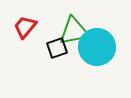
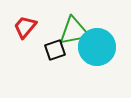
black square: moved 2 px left, 2 px down
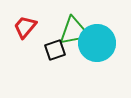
cyan circle: moved 4 px up
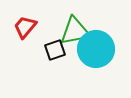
green triangle: moved 1 px right
cyan circle: moved 1 px left, 6 px down
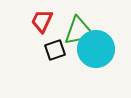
red trapezoid: moved 17 px right, 6 px up; rotated 15 degrees counterclockwise
green triangle: moved 4 px right
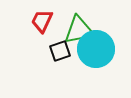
green triangle: moved 1 px up
black square: moved 5 px right, 1 px down
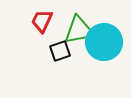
cyan circle: moved 8 px right, 7 px up
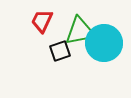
green triangle: moved 1 px right, 1 px down
cyan circle: moved 1 px down
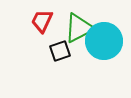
green triangle: moved 1 px left, 3 px up; rotated 16 degrees counterclockwise
cyan circle: moved 2 px up
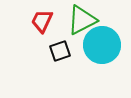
green triangle: moved 3 px right, 8 px up
cyan circle: moved 2 px left, 4 px down
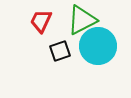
red trapezoid: moved 1 px left
cyan circle: moved 4 px left, 1 px down
